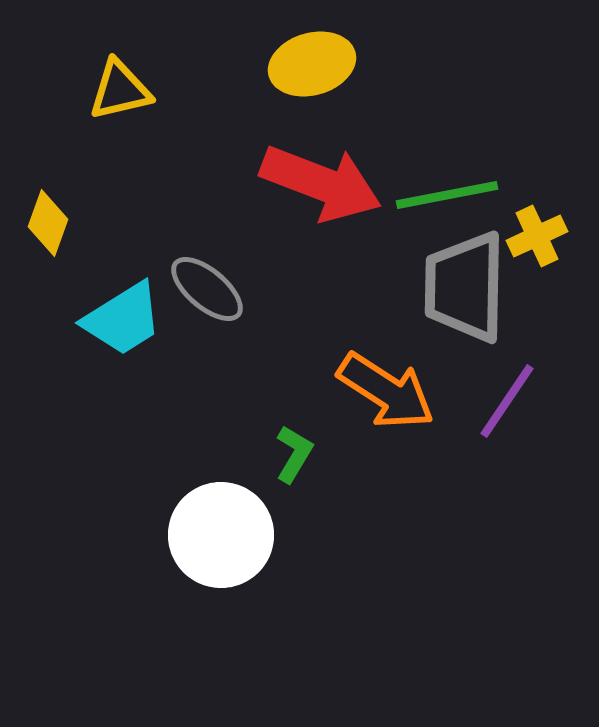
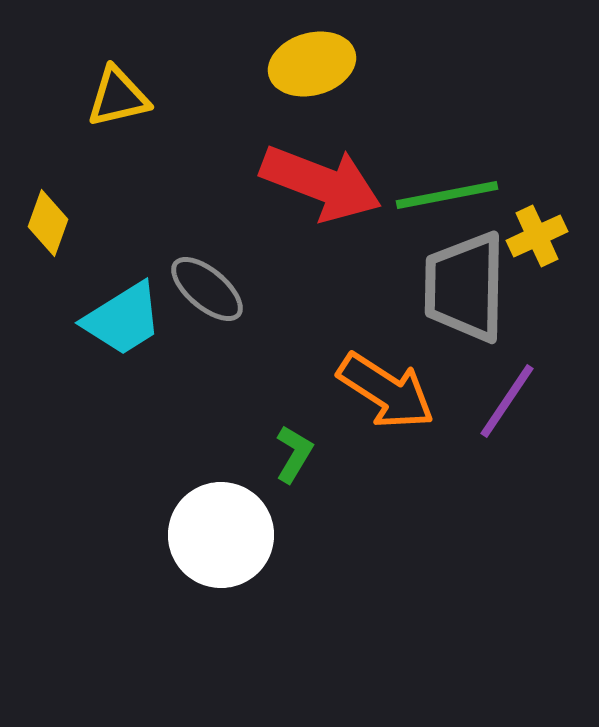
yellow triangle: moved 2 px left, 7 px down
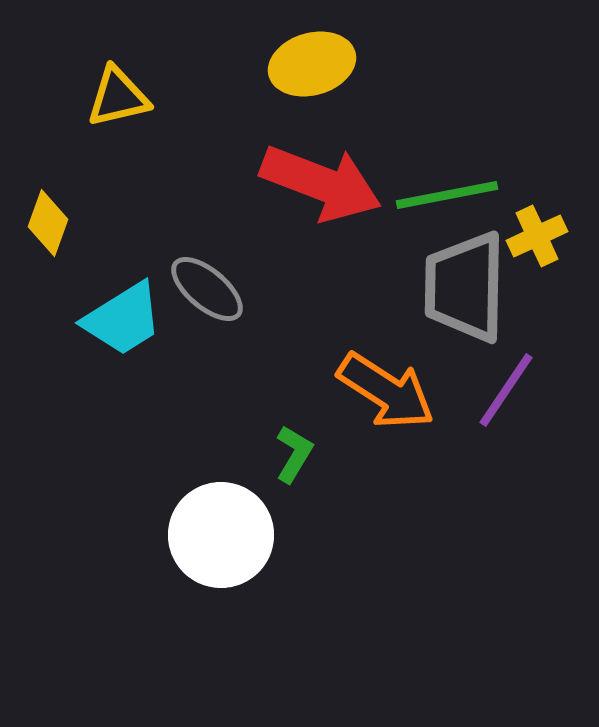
purple line: moved 1 px left, 11 px up
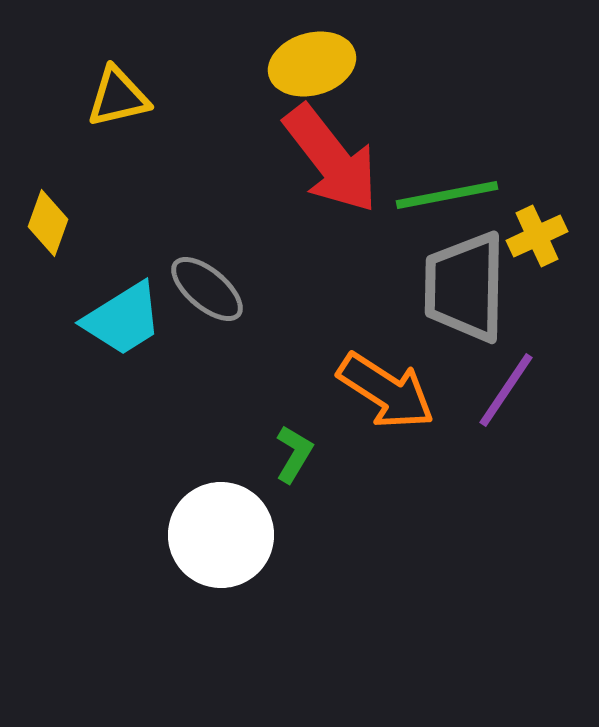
red arrow: moved 10 px right, 24 px up; rotated 31 degrees clockwise
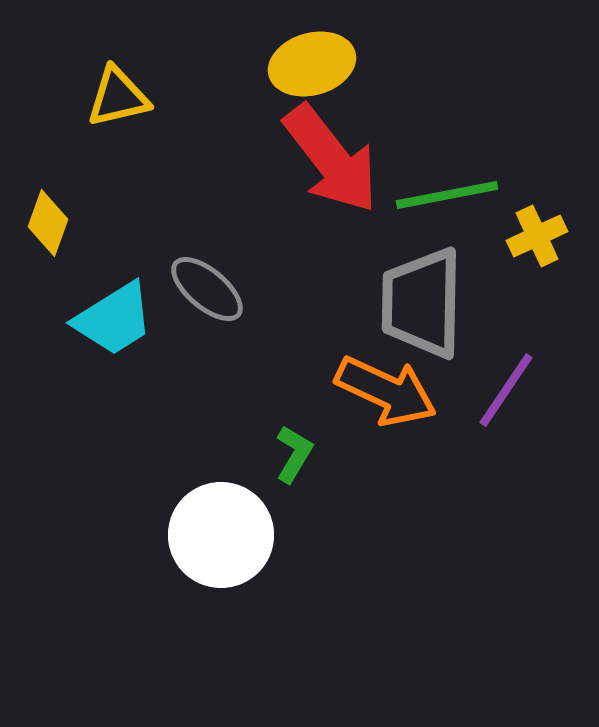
gray trapezoid: moved 43 px left, 16 px down
cyan trapezoid: moved 9 px left
orange arrow: rotated 8 degrees counterclockwise
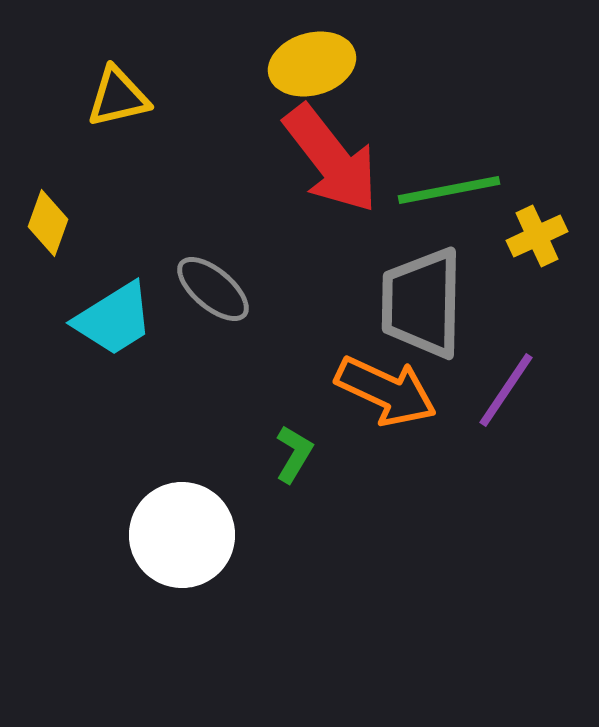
green line: moved 2 px right, 5 px up
gray ellipse: moved 6 px right
white circle: moved 39 px left
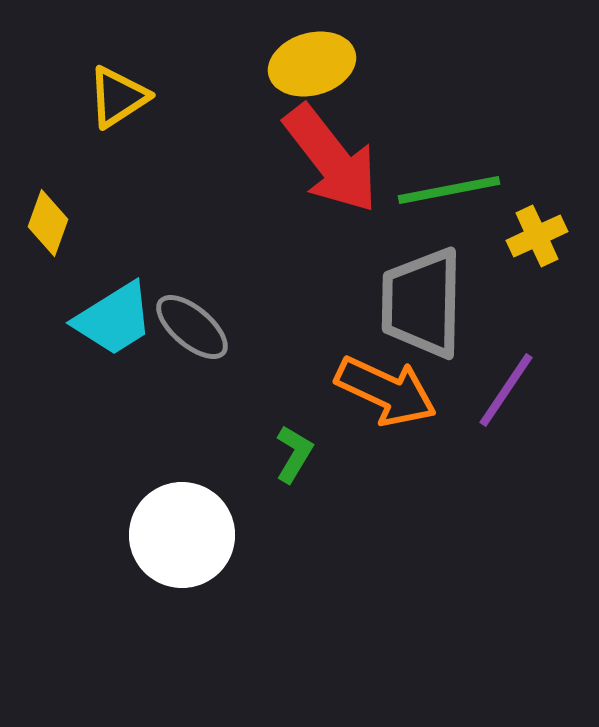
yellow triangle: rotated 20 degrees counterclockwise
gray ellipse: moved 21 px left, 38 px down
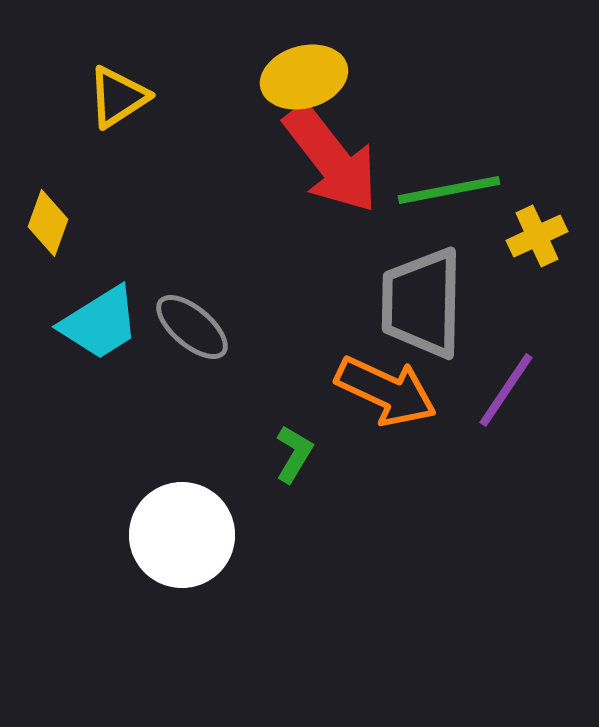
yellow ellipse: moved 8 px left, 13 px down
cyan trapezoid: moved 14 px left, 4 px down
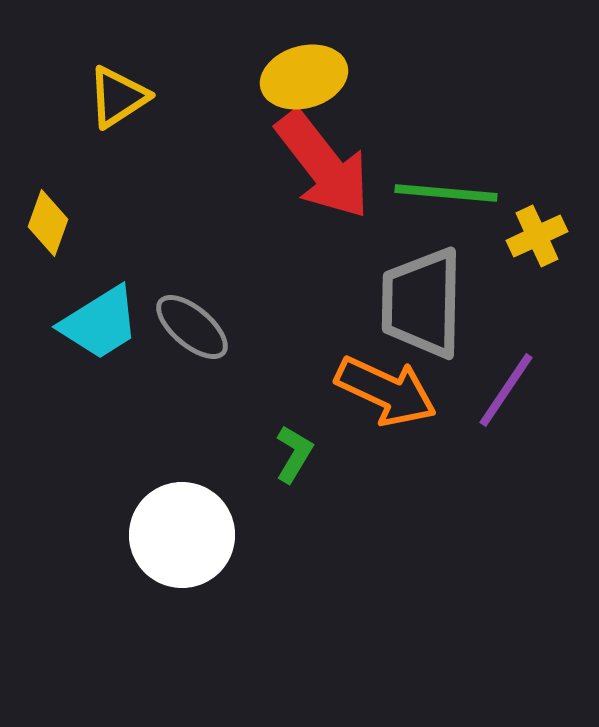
red arrow: moved 8 px left, 6 px down
green line: moved 3 px left, 3 px down; rotated 16 degrees clockwise
